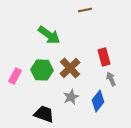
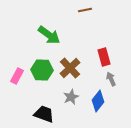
pink rectangle: moved 2 px right
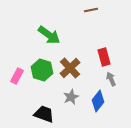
brown line: moved 6 px right
green hexagon: rotated 15 degrees clockwise
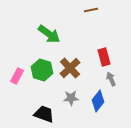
green arrow: moved 1 px up
gray star: moved 1 px down; rotated 21 degrees clockwise
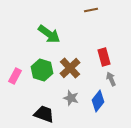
pink rectangle: moved 2 px left
gray star: rotated 21 degrees clockwise
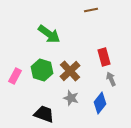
brown cross: moved 3 px down
blue diamond: moved 2 px right, 2 px down
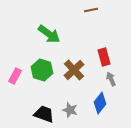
brown cross: moved 4 px right, 1 px up
gray star: moved 1 px left, 12 px down
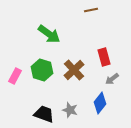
gray arrow: moved 1 px right; rotated 104 degrees counterclockwise
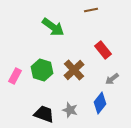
green arrow: moved 4 px right, 7 px up
red rectangle: moved 1 px left, 7 px up; rotated 24 degrees counterclockwise
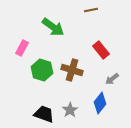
red rectangle: moved 2 px left
brown cross: moved 2 px left; rotated 30 degrees counterclockwise
pink rectangle: moved 7 px right, 28 px up
gray star: rotated 21 degrees clockwise
